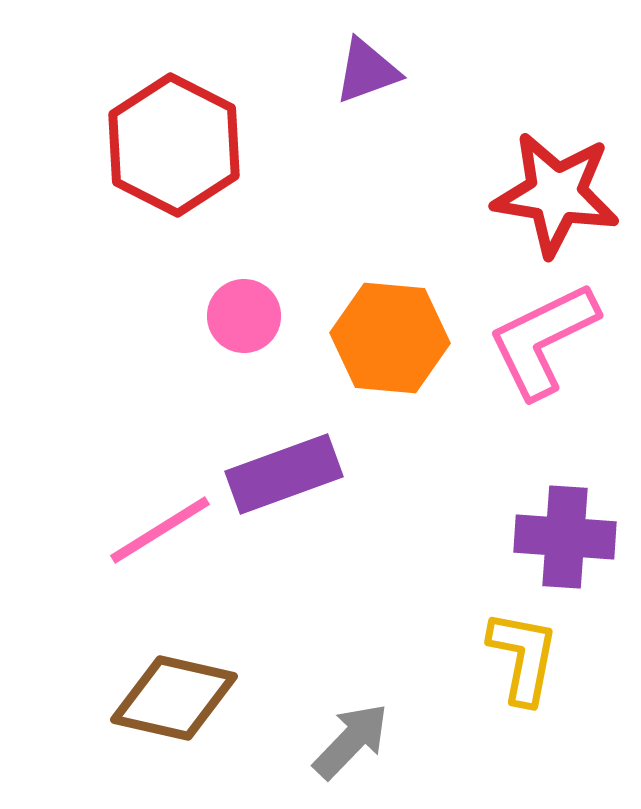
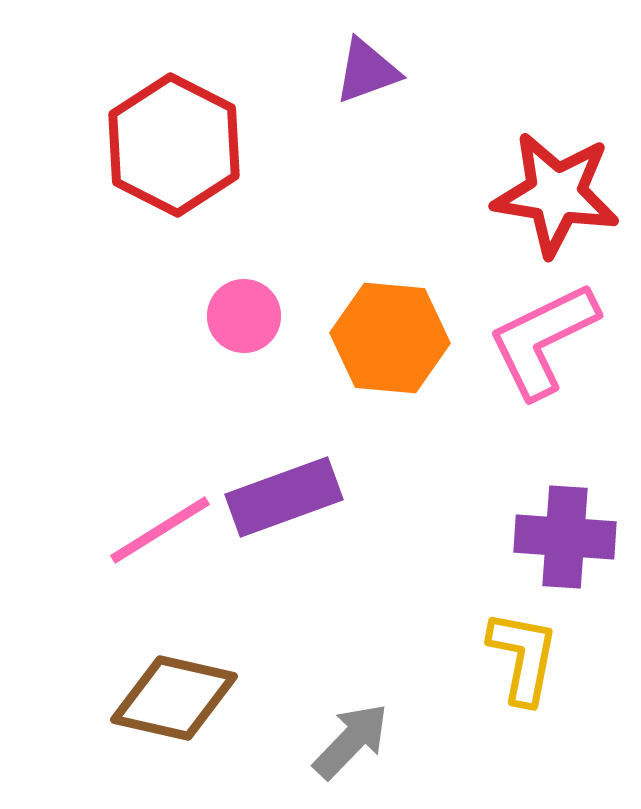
purple rectangle: moved 23 px down
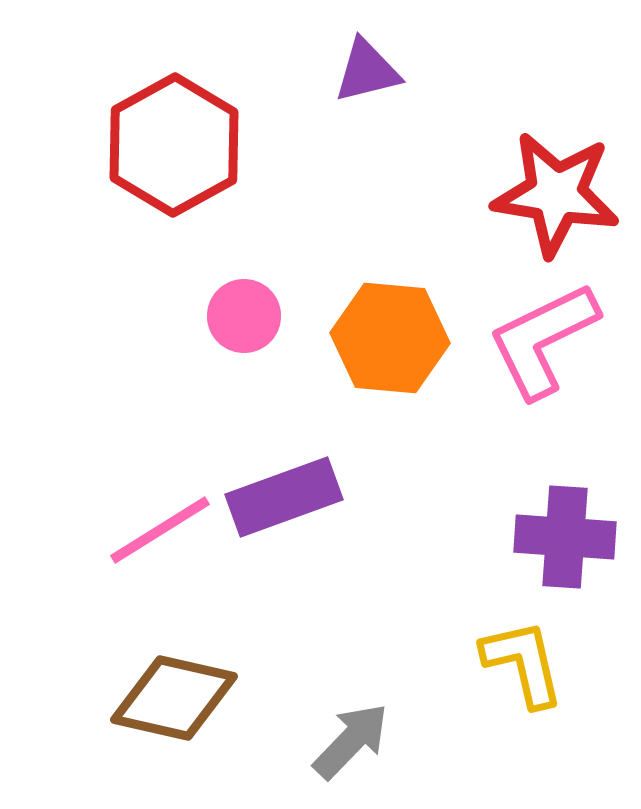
purple triangle: rotated 6 degrees clockwise
red hexagon: rotated 4 degrees clockwise
yellow L-shape: moved 6 px down; rotated 24 degrees counterclockwise
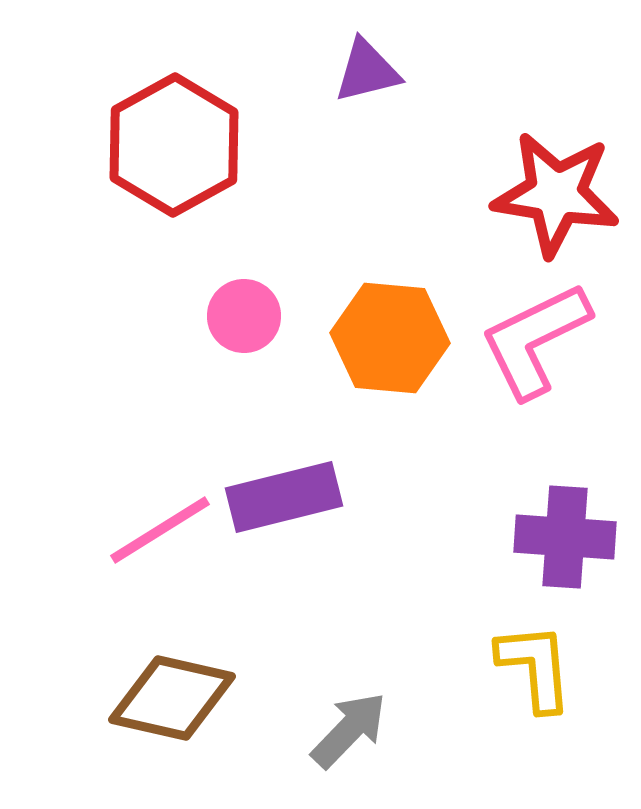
pink L-shape: moved 8 px left
purple rectangle: rotated 6 degrees clockwise
yellow L-shape: moved 12 px right, 4 px down; rotated 8 degrees clockwise
brown diamond: moved 2 px left
gray arrow: moved 2 px left, 11 px up
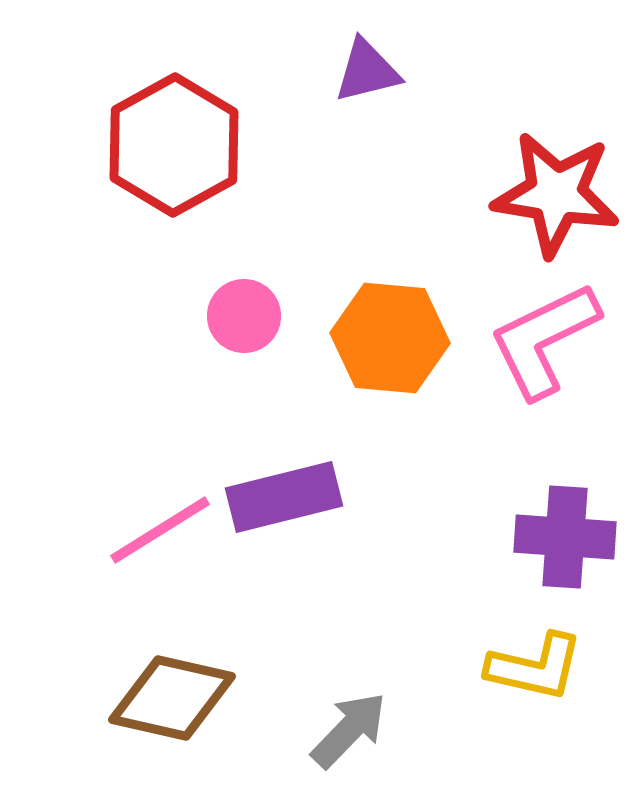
pink L-shape: moved 9 px right
yellow L-shape: rotated 108 degrees clockwise
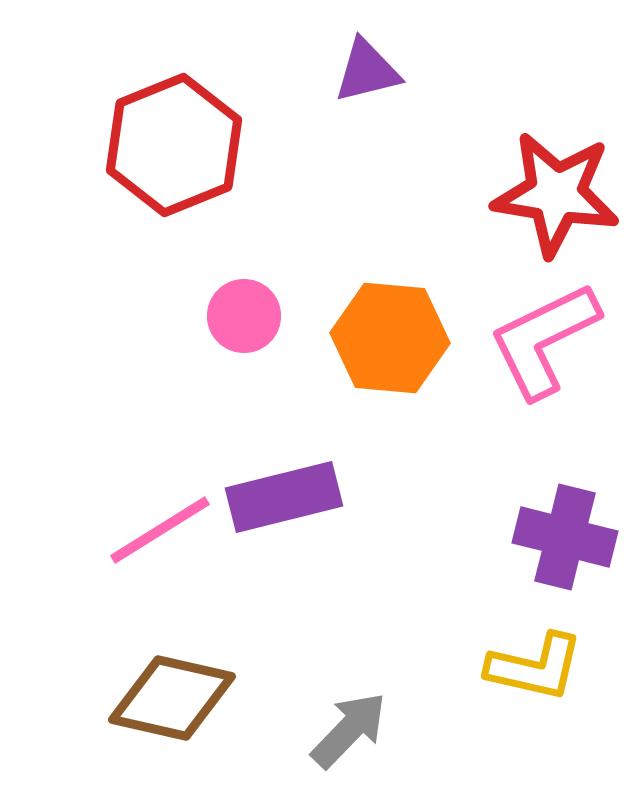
red hexagon: rotated 7 degrees clockwise
purple cross: rotated 10 degrees clockwise
